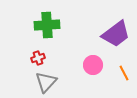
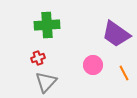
purple trapezoid: rotated 72 degrees clockwise
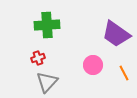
gray triangle: moved 1 px right
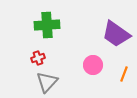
orange line: moved 1 px down; rotated 49 degrees clockwise
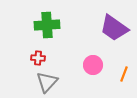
purple trapezoid: moved 2 px left, 6 px up
red cross: rotated 24 degrees clockwise
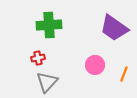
green cross: moved 2 px right
red cross: rotated 16 degrees counterclockwise
pink circle: moved 2 px right
